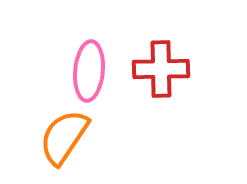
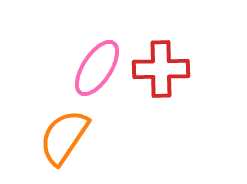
pink ellipse: moved 8 px right, 3 px up; rotated 28 degrees clockwise
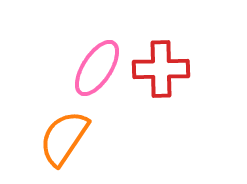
orange semicircle: moved 1 px down
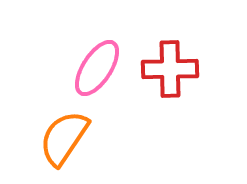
red cross: moved 9 px right
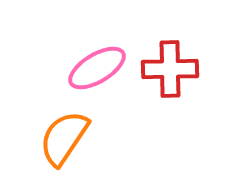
pink ellipse: rotated 26 degrees clockwise
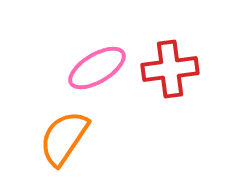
red cross: rotated 6 degrees counterclockwise
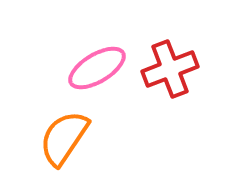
red cross: rotated 14 degrees counterclockwise
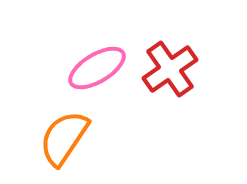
red cross: rotated 14 degrees counterclockwise
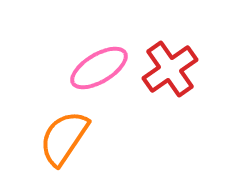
pink ellipse: moved 2 px right
